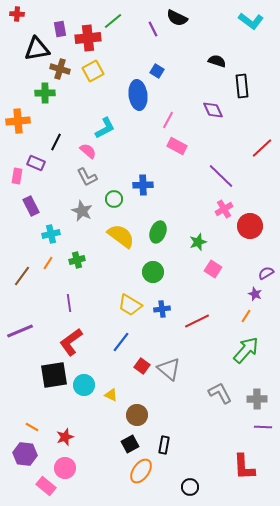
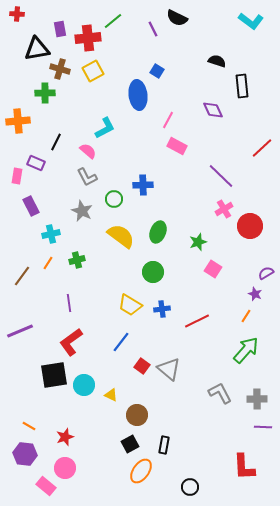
orange line at (32, 427): moved 3 px left, 1 px up
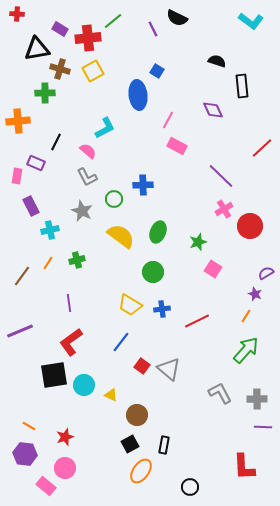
purple rectangle at (60, 29): rotated 49 degrees counterclockwise
cyan cross at (51, 234): moved 1 px left, 4 px up
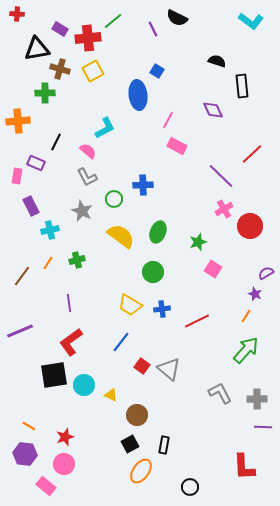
red line at (262, 148): moved 10 px left, 6 px down
pink circle at (65, 468): moved 1 px left, 4 px up
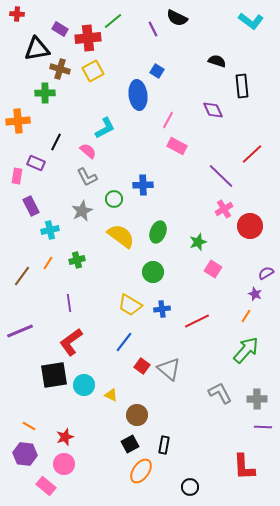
gray star at (82, 211): rotated 20 degrees clockwise
blue line at (121, 342): moved 3 px right
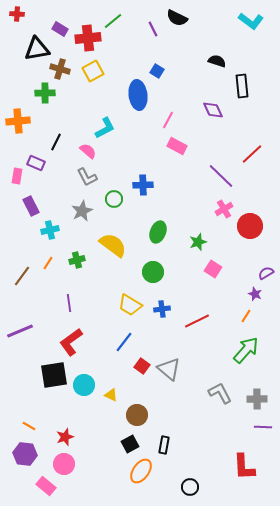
yellow semicircle at (121, 236): moved 8 px left, 9 px down
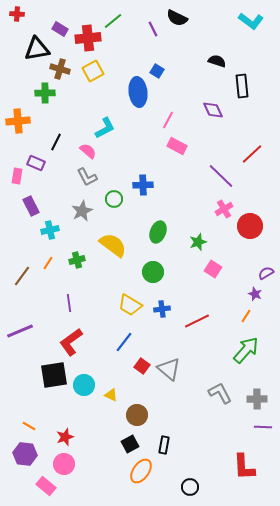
blue ellipse at (138, 95): moved 3 px up
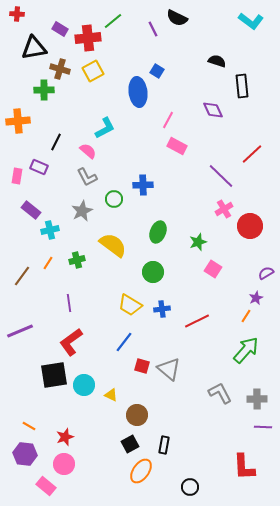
black triangle at (37, 49): moved 3 px left, 1 px up
green cross at (45, 93): moved 1 px left, 3 px up
purple rectangle at (36, 163): moved 3 px right, 4 px down
purple rectangle at (31, 206): moved 4 px down; rotated 24 degrees counterclockwise
purple star at (255, 294): moved 1 px right, 4 px down; rotated 24 degrees clockwise
red square at (142, 366): rotated 21 degrees counterclockwise
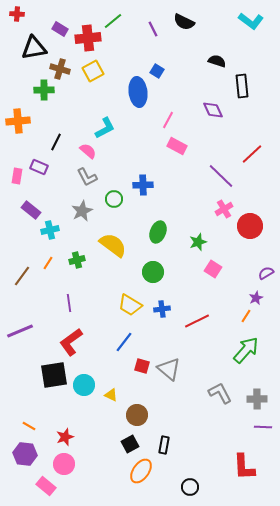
black semicircle at (177, 18): moved 7 px right, 4 px down
